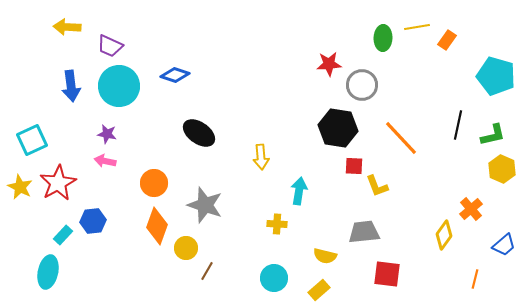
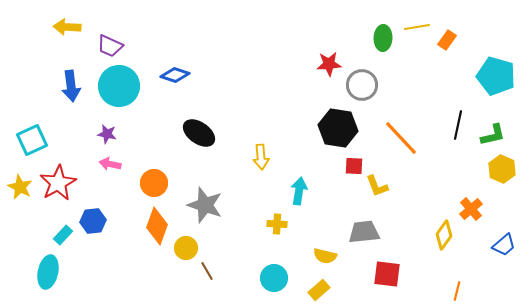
pink arrow at (105, 161): moved 5 px right, 3 px down
brown line at (207, 271): rotated 60 degrees counterclockwise
orange line at (475, 279): moved 18 px left, 12 px down
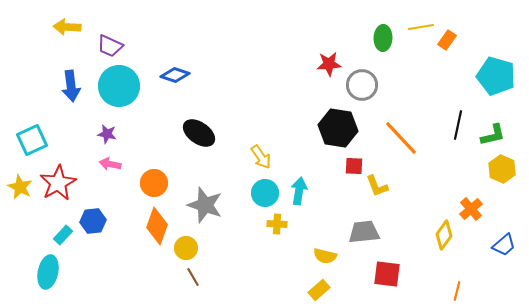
yellow line at (417, 27): moved 4 px right
yellow arrow at (261, 157): rotated 30 degrees counterclockwise
brown line at (207, 271): moved 14 px left, 6 px down
cyan circle at (274, 278): moved 9 px left, 85 px up
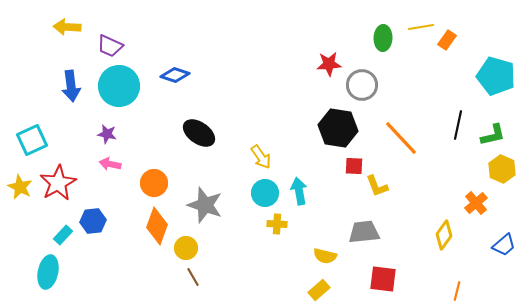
cyan arrow at (299, 191): rotated 20 degrees counterclockwise
orange cross at (471, 209): moved 5 px right, 6 px up
red square at (387, 274): moved 4 px left, 5 px down
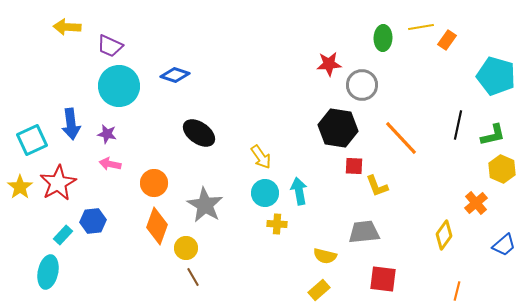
blue arrow at (71, 86): moved 38 px down
yellow star at (20, 187): rotated 10 degrees clockwise
gray star at (205, 205): rotated 12 degrees clockwise
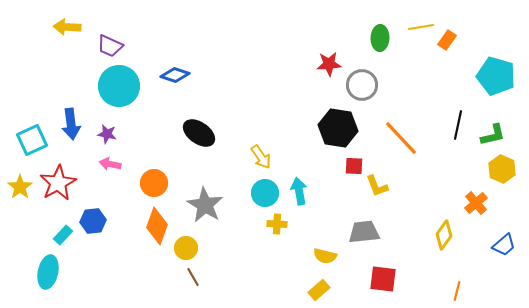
green ellipse at (383, 38): moved 3 px left
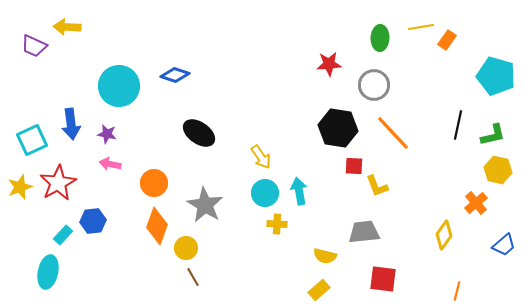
purple trapezoid at (110, 46): moved 76 px left
gray circle at (362, 85): moved 12 px right
orange line at (401, 138): moved 8 px left, 5 px up
yellow hexagon at (502, 169): moved 4 px left, 1 px down; rotated 12 degrees counterclockwise
yellow star at (20, 187): rotated 15 degrees clockwise
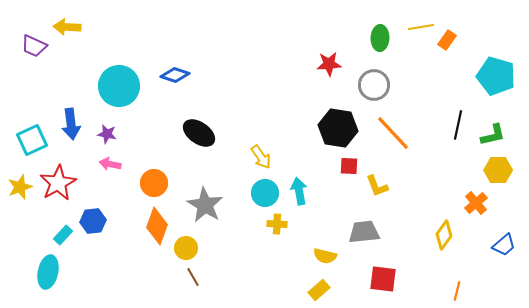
red square at (354, 166): moved 5 px left
yellow hexagon at (498, 170): rotated 12 degrees counterclockwise
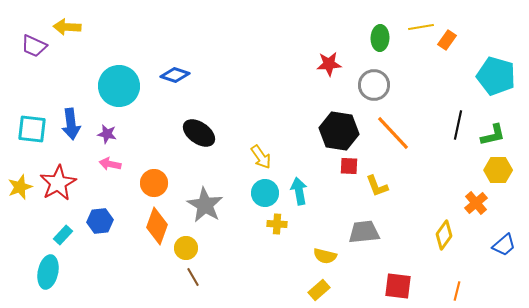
black hexagon at (338, 128): moved 1 px right, 3 px down
cyan square at (32, 140): moved 11 px up; rotated 32 degrees clockwise
blue hexagon at (93, 221): moved 7 px right
red square at (383, 279): moved 15 px right, 7 px down
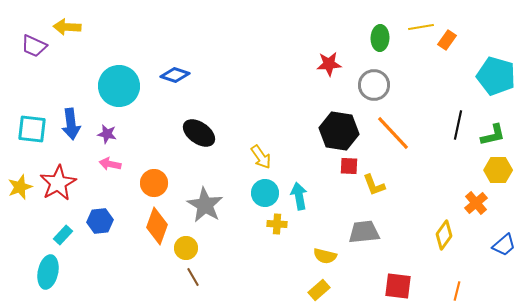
yellow L-shape at (377, 186): moved 3 px left, 1 px up
cyan arrow at (299, 191): moved 5 px down
